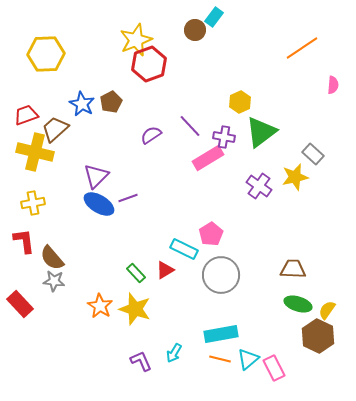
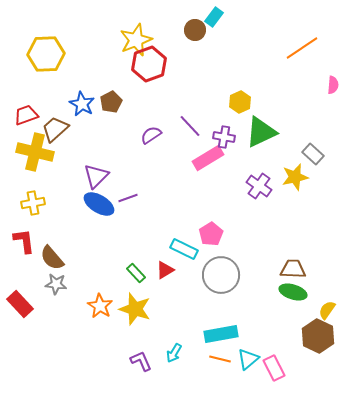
green triangle at (261, 132): rotated 12 degrees clockwise
gray star at (54, 281): moved 2 px right, 3 px down
green ellipse at (298, 304): moved 5 px left, 12 px up
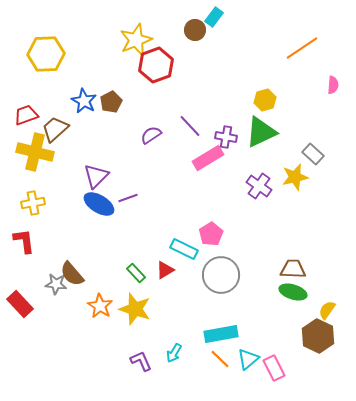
red hexagon at (149, 64): moved 7 px right, 1 px down
yellow hexagon at (240, 102): moved 25 px right, 2 px up; rotated 10 degrees clockwise
blue star at (82, 104): moved 2 px right, 3 px up
purple cross at (224, 137): moved 2 px right
brown semicircle at (52, 258): moved 20 px right, 16 px down
orange line at (220, 359): rotated 30 degrees clockwise
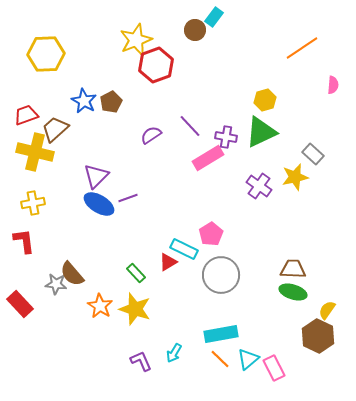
red triangle at (165, 270): moved 3 px right, 8 px up
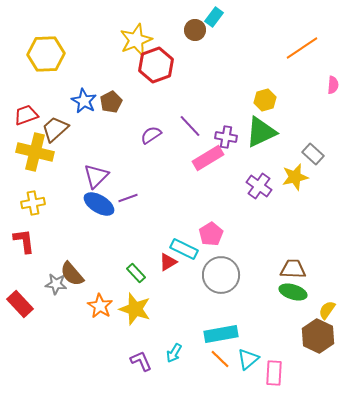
pink rectangle at (274, 368): moved 5 px down; rotated 30 degrees clockwise
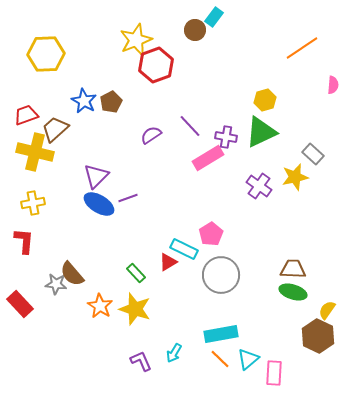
red L-shape at (24, 241): rotated 12 degrees clockwise
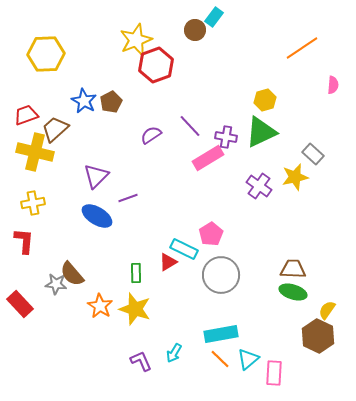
blue ellipse at (99, 204): moved 2 px left, 12 px down
green rectangle at (136, 273): rotated 42 degrees clockwise
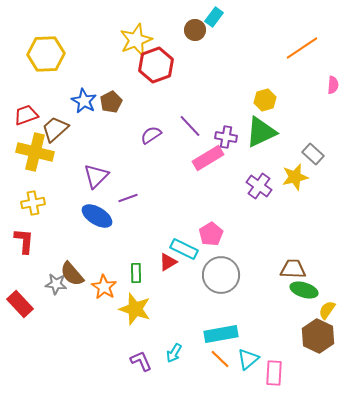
green ellipse at (293, 292): moved 11 px right, 2 px up
orange star at (100, 306): moved 4 px right, 19 px up
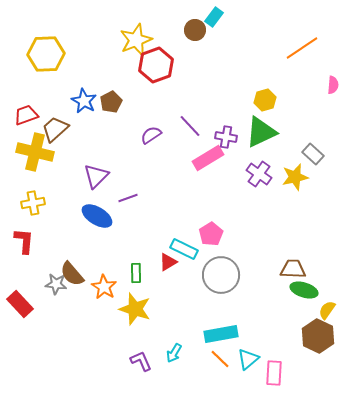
purple cross at (259, 186): moved 12 px up
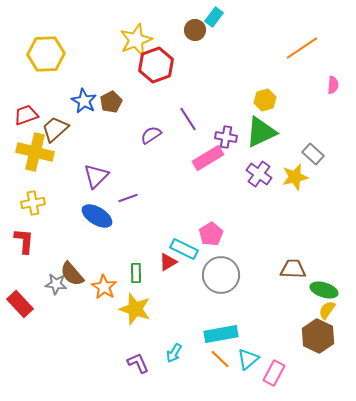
purple line at (190, 126): moved 2 px left, 7 px up; rotated 10 degrees clockwise
green ellipse at (304, 290): moved 20 px right
purple L-shape at (141, 361): moved 3 px left, 2 px down
pink rectangle at (274, 373): rotated 25 degrees clockwise
